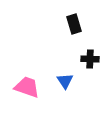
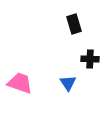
blue triangle: moved 3 px right, 2 px down
pink trapezoid: moved 7 px left, 4 px up
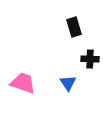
black rectangle: moved 3 px down
pink trapezoid: moved 3 px right
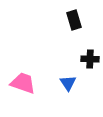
black rectangle: moved 7 px up
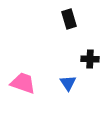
black rectangle: moved 5 px left, 1 px up
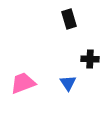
pink trapezoid: rotated 40 degrees counterclockwise
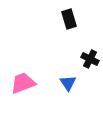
black cross: rotated 24 degrees clockwise
